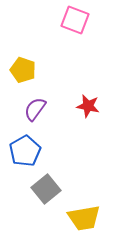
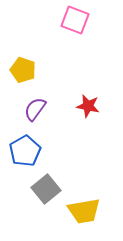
yellow trapezoid: moved 7 px up
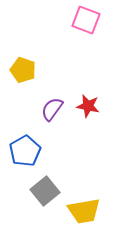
pink square: moved 11 px right
purple semicircle: moved 17 px right
gray square: moved 1 px left, 2 px down
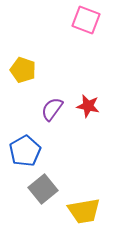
gray square: moved 2 px left, 2 px up
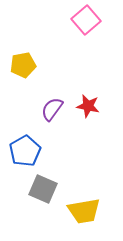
pink square: rotated 28 degrees clockwise
yellow pentagon: moved 5 px up; rotated 30 degrees counterclockwise
gray square: rotated 28 degrees counterclockwise
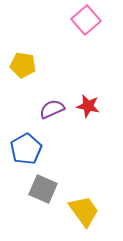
yellow pentagon: rotated 20 degrees clockwise
purple semicircle: rotated 30 degrees clockwise
blue pentagon: moved 1 px right, 2 px up
yellow trapezoid: rotated 116 degrees counterclockwise
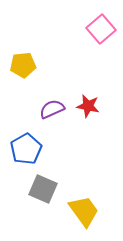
pink square: moved 15 px right, 9 px down
yellow pentagon: rotated 15 degrees counterclockwise
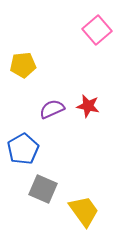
pink square: moved 4 px left, 1 px down
blue pentagon: moved 3 px left
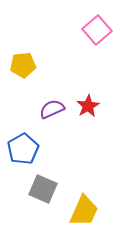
red star: rotated 30 degrees clockwise
yellow trapezoid: rotated 60 degrees clockwise
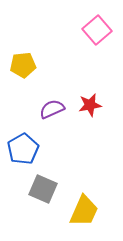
red star: moved 2 px right, 1 px up; rotated 20 degrees clockwise
